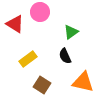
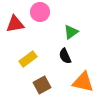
red triangle: rotated 42 degrees counterclockwise
brown square: rotated 30 degrees clockwise
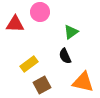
red triangle: rotated 12 degrees clockwise
yellow rectangle: moved 1 px right, 5 px down
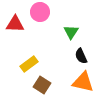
green triangle: rotated 21 degrees counterclockwise
black semicircle: moved 16 px right
brown square: rotated 30 degrees counterclockwise
